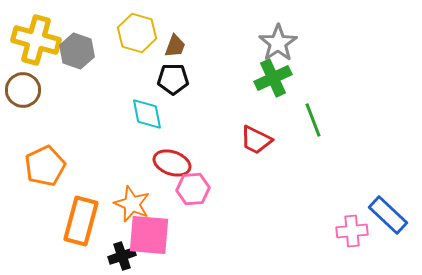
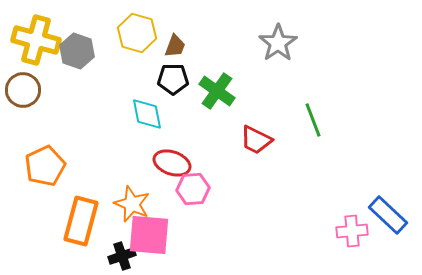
green cross: moved 56 px left, 13 px down; rotated 30 degrees counterclockwise
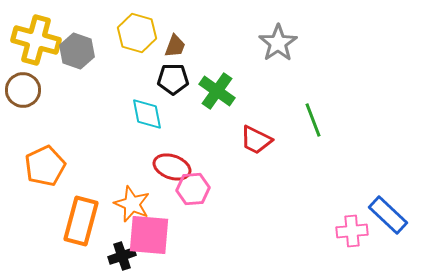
red ellipse: moved 4 px down
